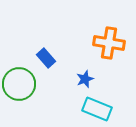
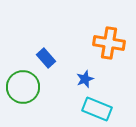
green circle: moved 4 px right, 3 px down
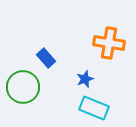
cyan rectangle: moved 3 px left, 1 px up
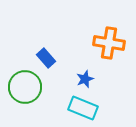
green circle: moved 2 px right
cyan rectangle: moved 11 px left
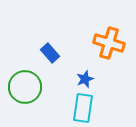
orange cross: rotated 8 degrees clockwise
blue rectangle: moved 4 px right, 5 px up
cyan rectangle: rotated 76 degrees clockwise
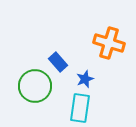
blue rectangle: moved 8 px right, 9 px down
green circle: moved 10 px right, 1 px up
cyan rectangle: moved 3 px left
